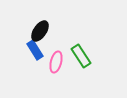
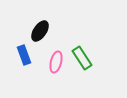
blue rectangle: moved 11 px left, 5 px down; rotated 12 degrees clockwise
green rectangle: moved 1 px right, 2 px down
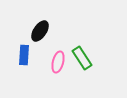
blue rectangle: rotated 24 degrees clockwise
pink ellipse: moved 2 px right
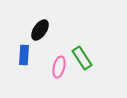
black ellipse: moved 1 px up
pink ellipse: moved 1 px right, 5 px down
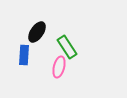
black ellipse: moved 3 px left, 2 px down
green rectangle: moved 15 px left, 11 px up
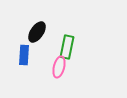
green rectangle: rotated 45 degrees clockwise
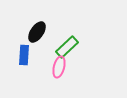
green rectangle: rotated 35 degrees clockwise
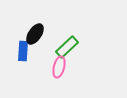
black ellipse: moved 2 px left, 2 px down
blue rectangle: moved 1 px left, 4 px up
